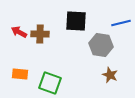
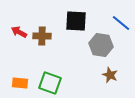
blue line: rotated 54 degrees clockwise
brown cross: moved 2 px right, 2 px down
orange rectangle: moved 9 px down
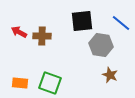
black square: moved 6 px right; rotated 10 degrees counterclockwise
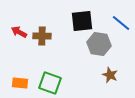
gray hexagon: moved 2 px left, 1 px up
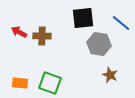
black square: moved 1 px right, 3 px up
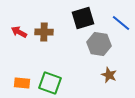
black square: rotated 10 degrees counterclockwise
brown cross: moved 2 px right, 4 px up
brown star: moved 1 px left
orange rectangle: moved 2 px right
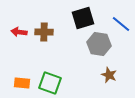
blue line: moved 1 px down
red arrow: rotated 21 degrees counterclockwise
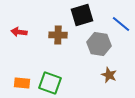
black square: moved 1 px left, 3 px up
brown cross: moved 14 px right, 3 px down
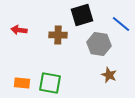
red arrow: moved 2 px up
green square: rotated 10 degrees counterclockwise
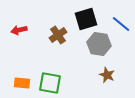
black square: moved 4 px right, 4 px down
red arrow: rotated 21 degrees counterclockwise
brown cross: rotated 36 degrees counterclockwise
brown star: moved 2 px left
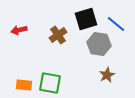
blue line: moved 5 px left
brown star: rotated 21 degrees clockwise
orange rectangle: moved 2 px right, 2 px down
